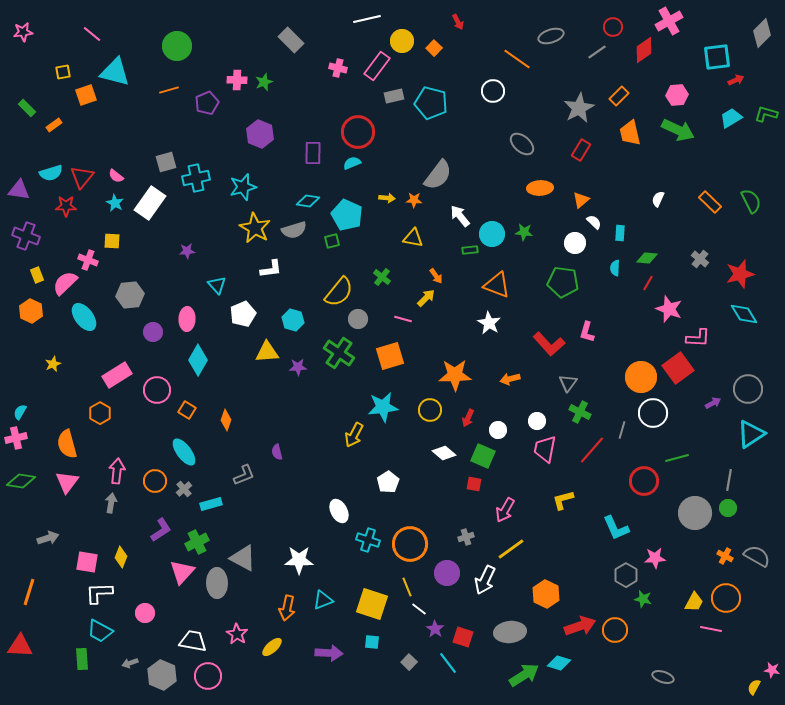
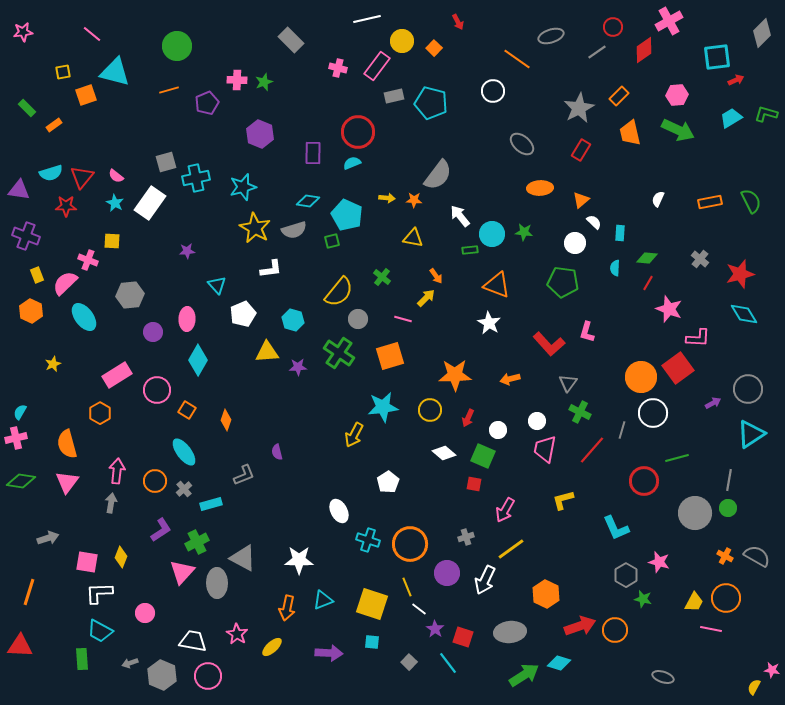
orange rectangle at (710, 202): rotated 55 degrees counterclockwise
pink star at (655, 558): moved 4 px right, 4 px down; rotated 20 degrees clockwise
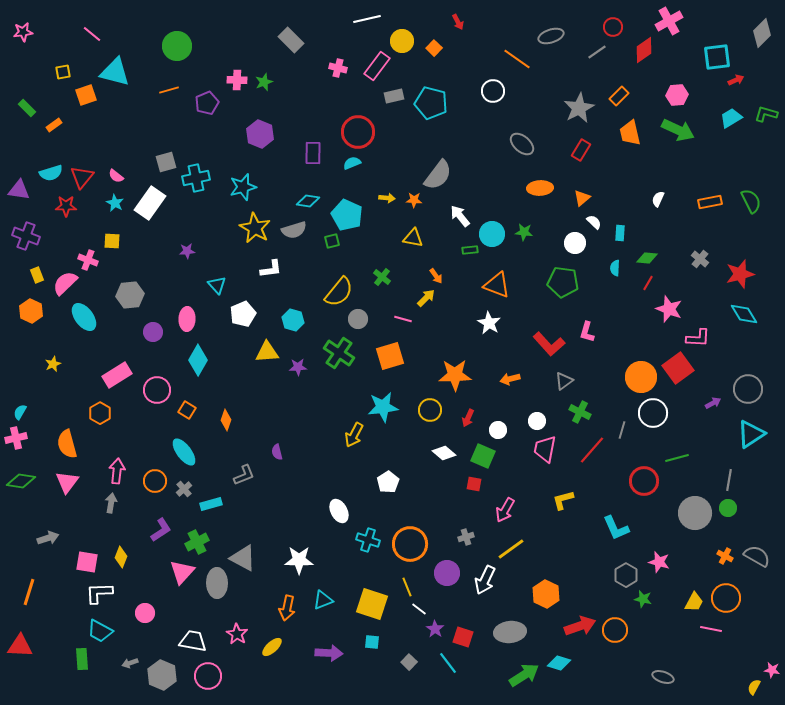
orange triangle at (581, 200): moved 1 px right, 2 px up
gray triangle at (568, 383): moved 4 px left, 2 px up; rotated 18 degrees clockwise
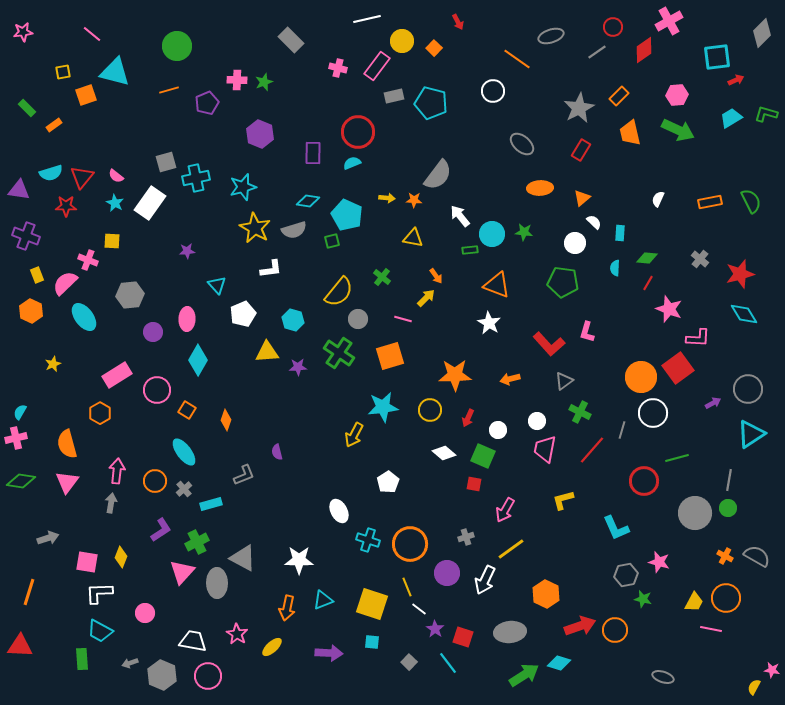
gray hexagon at (626, 575): rotated 20 degrees clockwise
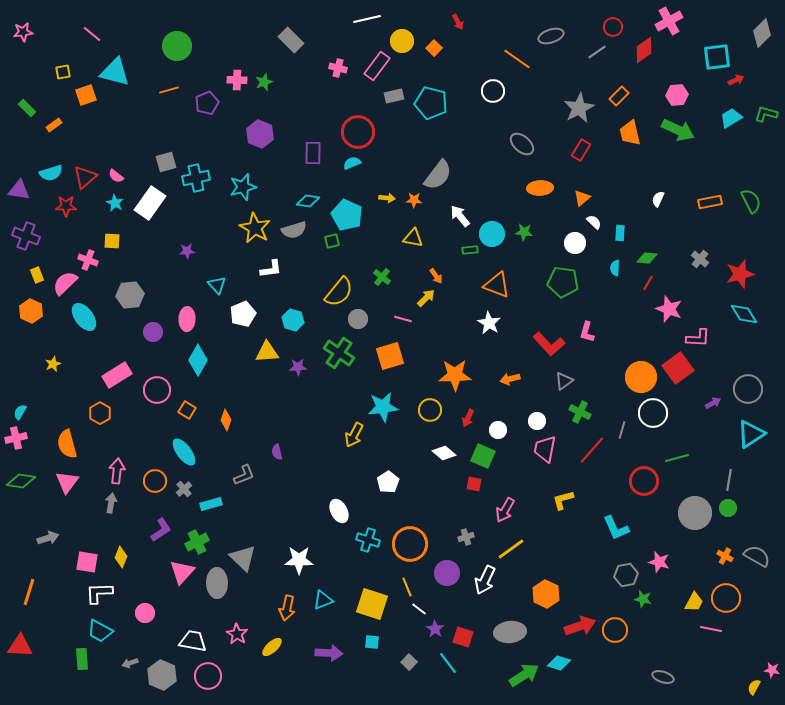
red triangle at (82, 177): moved 3 px right; rotated 10 degrees clockwise
gray triangle at (243, 558): rotated 16 degrees clockwise
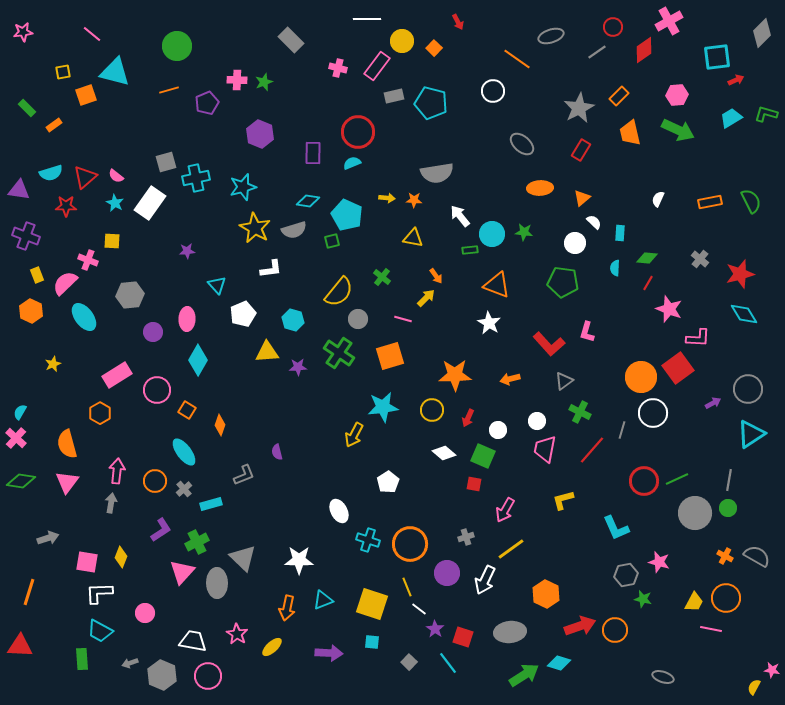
white line at (367, 19): rotated 12 degrees clockwise
gray semicircle at (438, 175): moved 1 px left, 2 px up; rotated 44 degrees clockwise
yellow circle at (430, 410): moved 2 px right
orange diamond at (226, 420): moved 6 px left, 5 px down
pink cross at (16, 438): rotated 35 degrees counterclockwise
green line at (677, 458): moved 21 px down; rotated 10 degrees counterclockwise
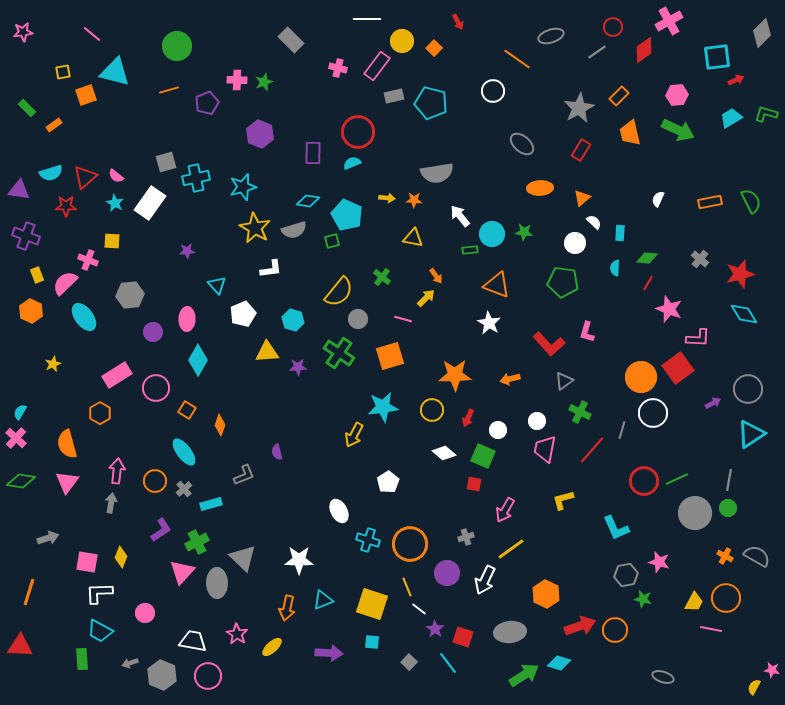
pink circle at (157, 390): moved 1 px left, 2 px up
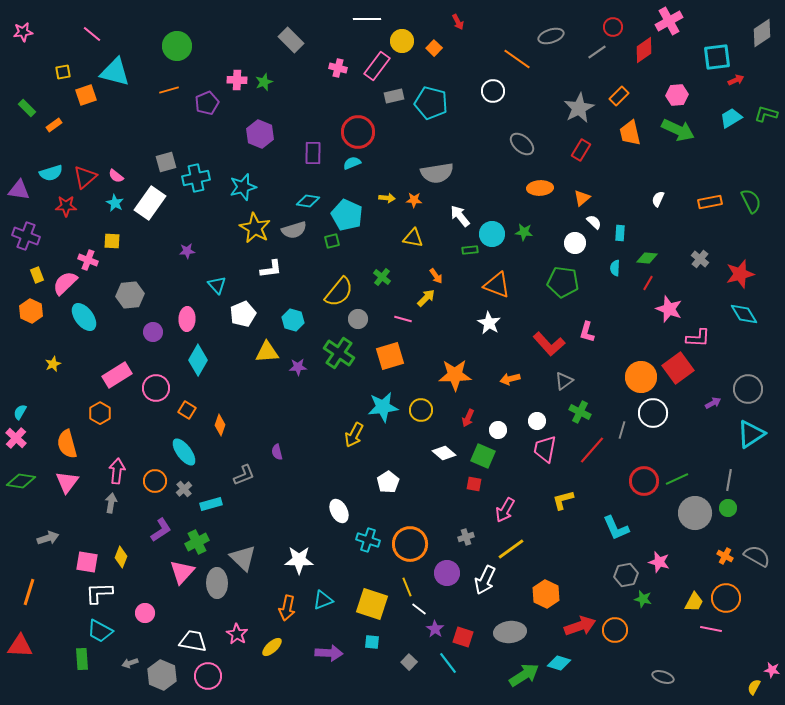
gray diamond at (762, 33): rotated 12 degrees clockwise
yellow circle at (432, 410): moved 11 px left
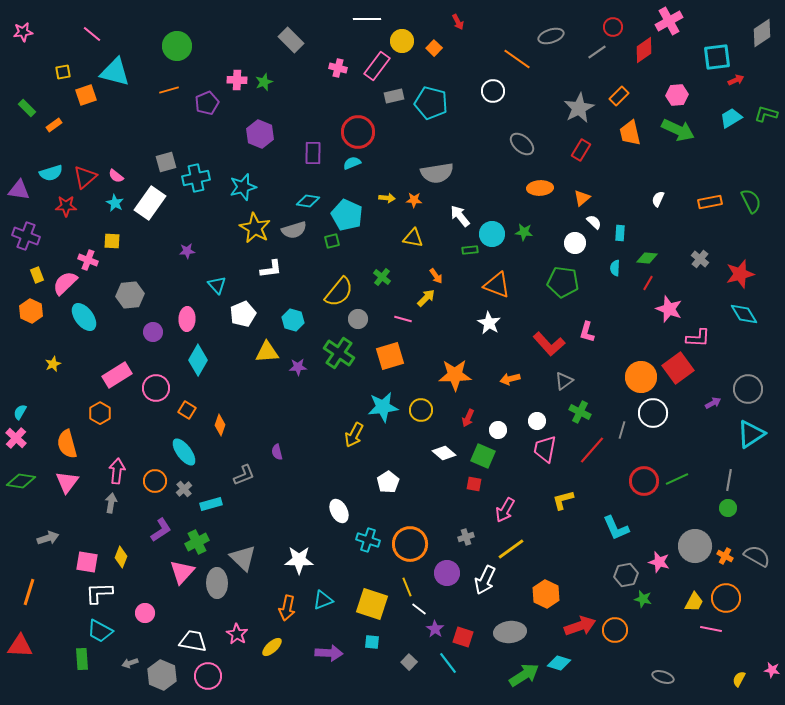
gray circle at (695, 513): moved 33 px down
yellow semicircle at (754, 687): moved 15 px left, 8 px up
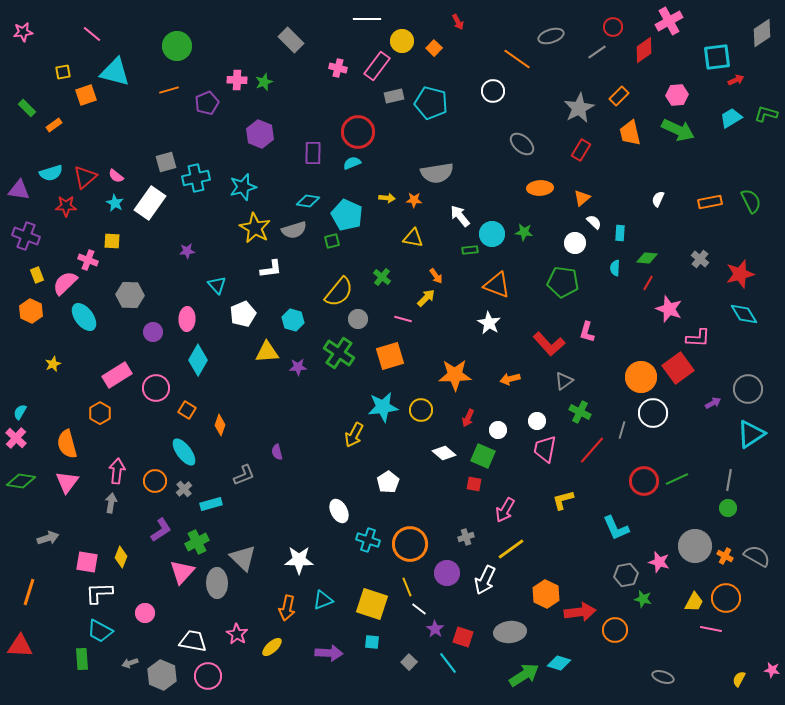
gray hexagon at (130, 295): rotated 8 degrees clockwise
red arrow at (580, 626): moved 14 px up; rotated 12 degrees clockwise
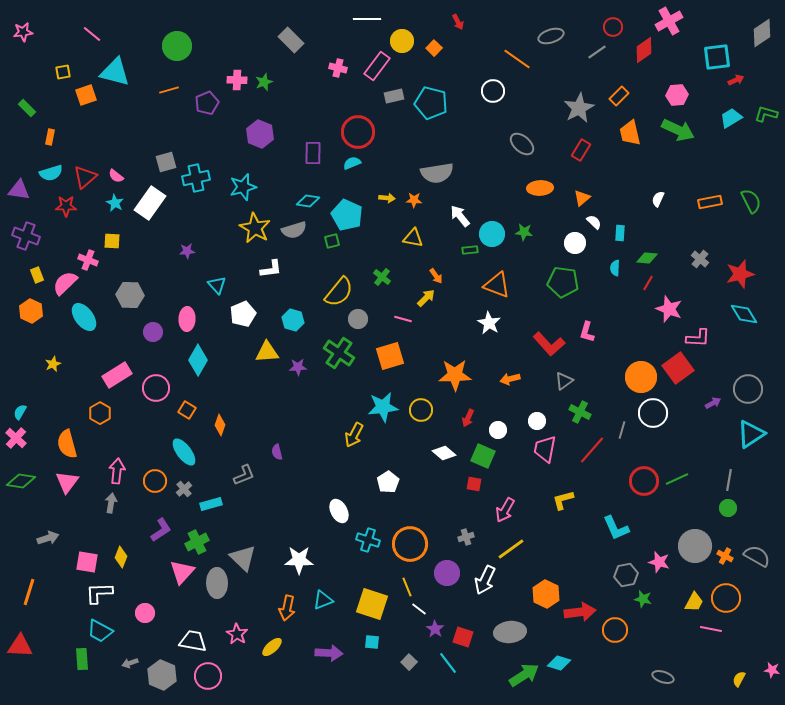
orange rectangle at (54, 125): moved 4 px left, 12 px down; rotated 42 degrees counterclockwise
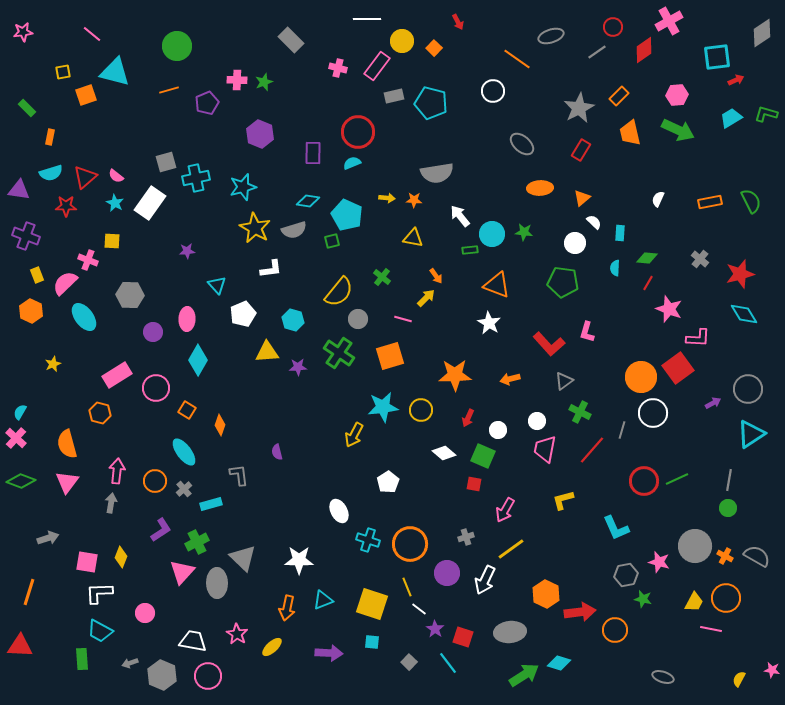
orange hexagon at (100, 413): rotated 15 degrees counterclockwise
gray L-shape at (244, 475): moved 5 px left; rotated 75 degrees counterclockwise
green diamond at (21, 481): rotated 12 degrees clockwise
